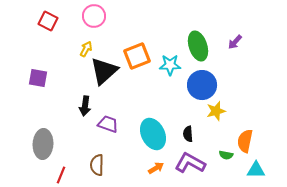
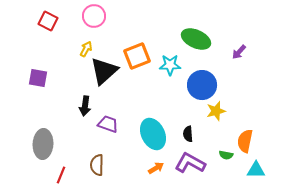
purple arrow: moved 4 px right, 10 px down
green ellipse: moved 2 px left, 7 px up; rotated 48 degrees counterclockwise
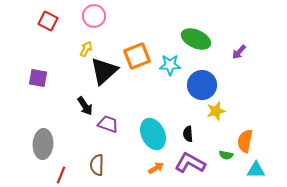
black arrow: rotated 42 degrees counterclockwise
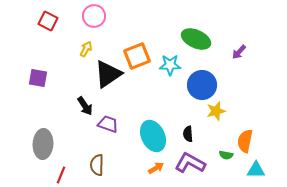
black triangle: moved 4 px right, 3 px down; rotated 8 degrees clockwise
cyan ellipse: moved 2 px down
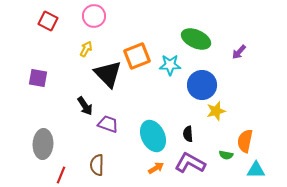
black triangle: rotated 40 degrees counterclockwise
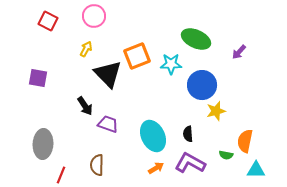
cyan star: moved 1 px right, 1 px up
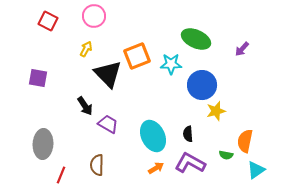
purple arrow: moved 3 px right, 3 px up
purple trapezoid: rotated 10 degrees clockwise
cyan triangle: rotated 36 degrees counterclockwise
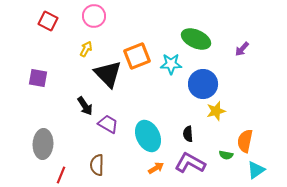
blue circle: moved 1 px right, 1 px up
cyan ellipse: moved 5 px left
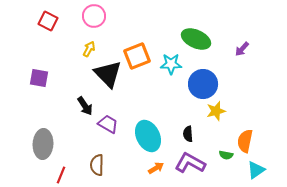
yellow arrow: moved 3 px right
purple square: moved 1 px right
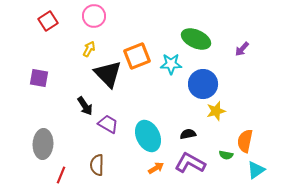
red square: rotated 30 degrees clockwise
black semicircle: rotated 84 degrees clockwise
